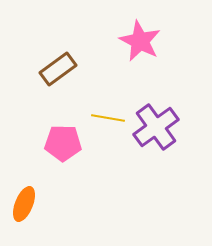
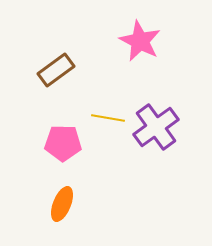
brown rectangle: moved 2 px left, 1 px down
orange ellipse: moved 38 px right
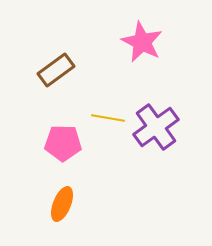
pink star: moved 2 px right, 1 px down
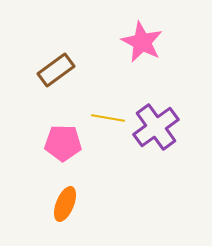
orange ellipse: moved 3 px right
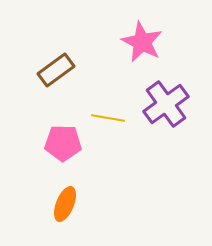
purple cross: moved 10 px right, 23 px up
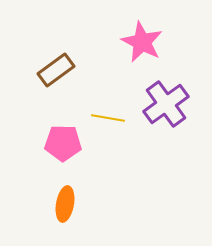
orange ellipse: rotated 12 degrees counterclockwise
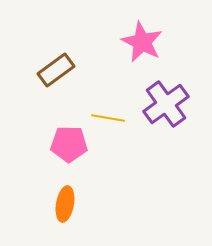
pink pentagon: moved 6 px right, 1 px down
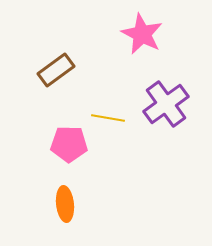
pink star: moved 8 px up
orange ellipse: rotated 16 degrees counterclockwise
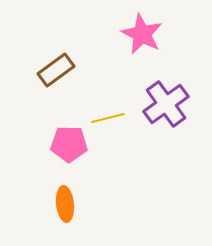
yellow line: rotated 24 degrees counterclockwise
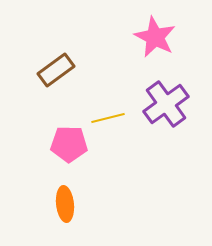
pink star: moved 13 px right, 3 px down
